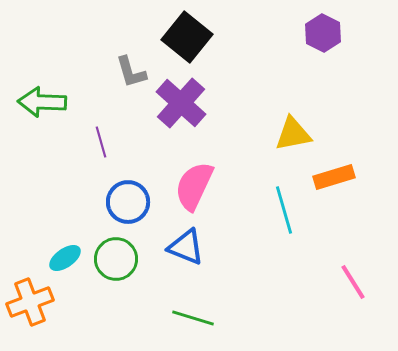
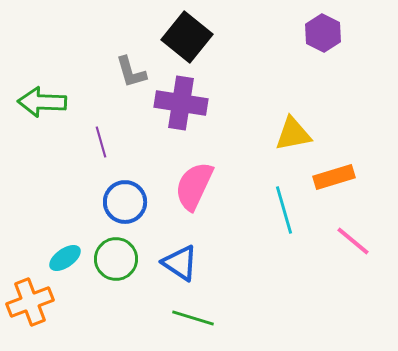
purple cross: rotated 33 degrees counterclockwise
blue circle: moved 3 px left
blue triangle: moved 6 px left, 16 px down; rotated 12 degrees clockwise
pink line: moved 41 px up; rotated 18 degrees counterclockwise
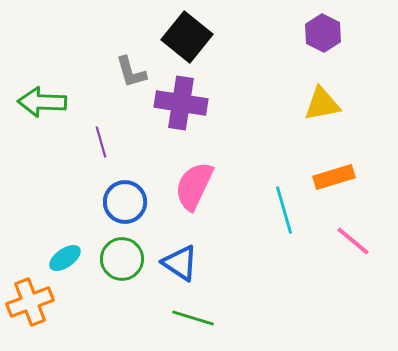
yellow triangle: moved 29 px right, 30 px up
green circle: moved 6 px right
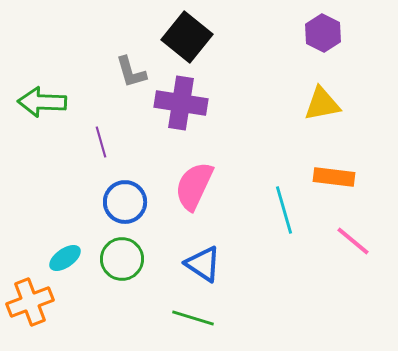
orange rectangle: rotated 24 degrees clockwise
blue triangle: moved 23 px right, 1 px down
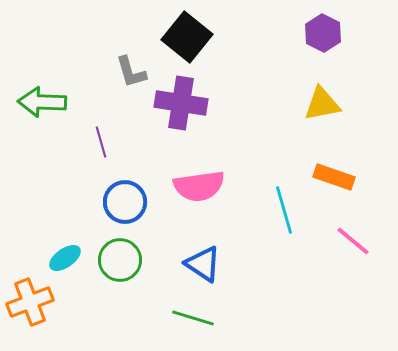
orange rectangle: rotated 12 degrees clockwise
pink semicircle: moved 5 px right; rotated 123 degrees counterclockwise
green circle: moved 2 px left, 1 px down
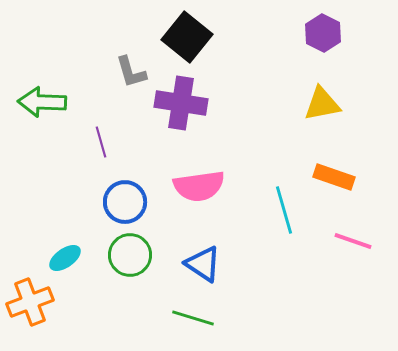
pink line: rotated 21 degrees counterclockwise
green circle: moved 10 px right, 5 px up
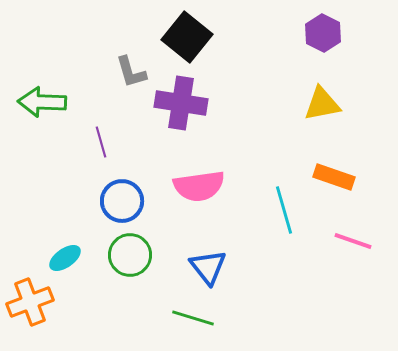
blue circle: moved 3 px left, 1 px up
blue triangle: moved 5 px right, 3 px down; rotated 18 degrees clockwise
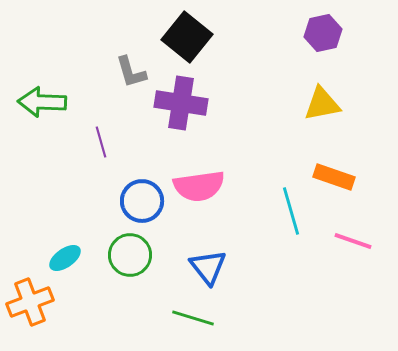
purple hexagon: rotated 21 degrees clockwise
blue circle: moved 20 px right
cyan line: moved 7 px right, 1 px down
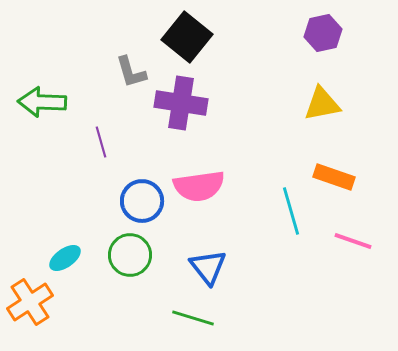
orange cross: rotated 12 degrees counterclockwise
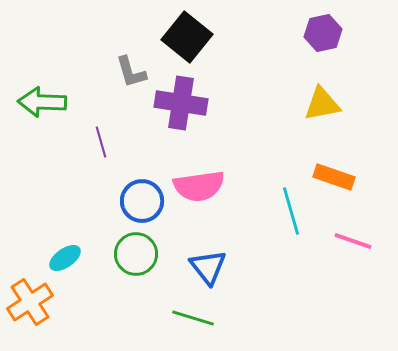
green circle: moved 6 px right, 1 px up
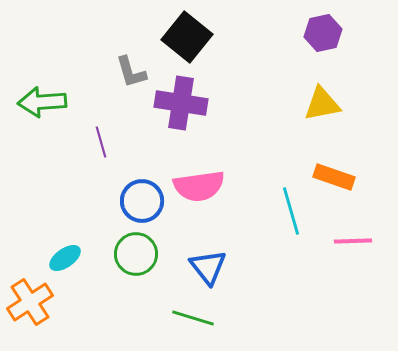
green arrow: rotated 6 degrees counterclockwise
pink line: rotated 21 degrees counterclockwise
